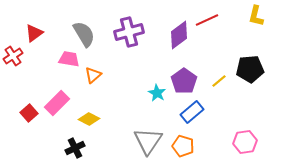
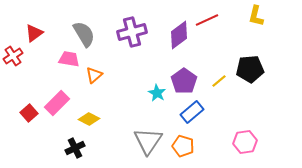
purple cross: moved 3 px right
orange triangle: moved 1 px right
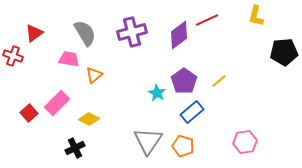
gray semicircle: moved 1 px right, 1 px up
red cross: rotated 36 degrees counterclockwise
black pentagon: moved 34 px right, 17 px up
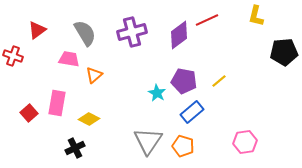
red triangle: moved 3 px right, 3 px up
purple pentagon: rotated 25 degrees counterclockwise
pink rectangle: rotated 35 degrees counterclockwise
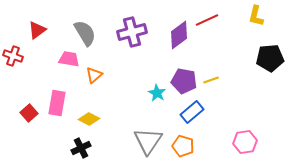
black pentagon: moved 14 px left, 6 px down
yellow line: moved 8 px left, 1 px up; rotated 21 degrees clockwise
black cross: moved 6 px right
